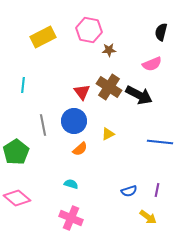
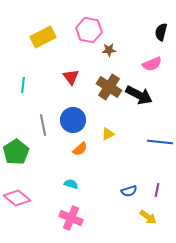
red triangle: moved 11 px left, 15 px up
blue circle: moved 1 px left, 1 px up
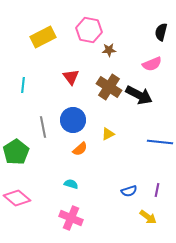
gray line: moved 2 px down
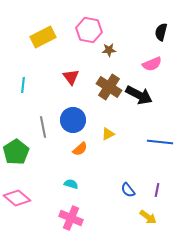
blue semicircle: moved 1 px left, 1 px up; rotated 70 degrees clockwise
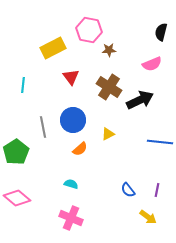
yellow rectangle: moved 10 px right, 11 px down
black arrow: moved 1 px right, 5 px down; rotated 52 degrees counterclockwise
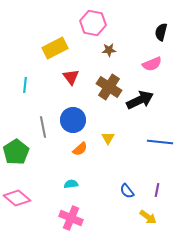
pink hexagon: moved 4 px right, 7 px up
yellow rectangle: moved 2 px right
cyan line: moved 2 px right
yellow triangle: moved 4 px down; rotated 32 degrees counterclockwise
cyan semicircle: rotated 24 degrees counterclockwise
blue semicircle: moved 1 px left, 1 px down
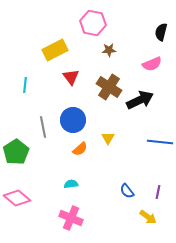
yellow rectangle: moved 2 px down
purple line: moved 1 px right, 2 px down
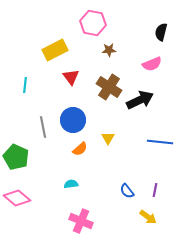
green pentagon: moved 5 px down; rotated 15 degrees counterclockwise
purple line: moved 3 px left, 2 px up
pink cross: moved 10 px right, 3 px down
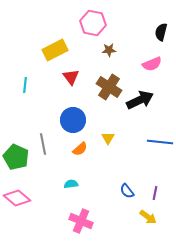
gray line: moved 17 px down
purple line: moved 3 px down
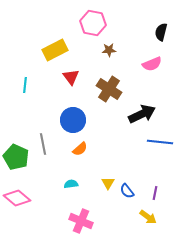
brown cross: moved 2 px down
black arrow: moved 2 px right, 14 px down
yellow triangle: moved 45 px down
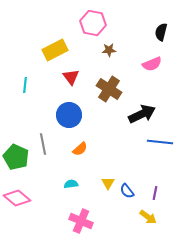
blue circle: moved 4 px left, 5 px up
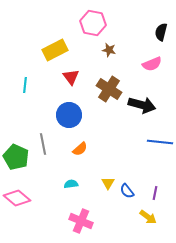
brown star: rotated 16 degrees clockwise
black arrow: moved 9 px up; rotated 40 degrees clockwise
